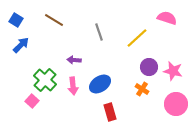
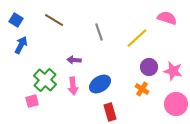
blue arrow: rotated 18 degrees counterclockwise
pink square: rotated 32 degrees clockwise
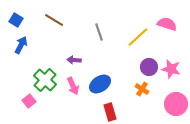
pink semicircle: moved 6 px down
yellow line: moved 1 px right, 1 px up
pink star: moved 2 px left, 2 px up
pink arrow: rotated 18 degrees counterclockwise
pink square: moved 3 px left; rotated 24 degrees counterclockwise
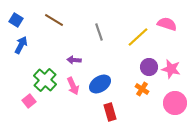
pink circle: moved 1 px left, 1 px up
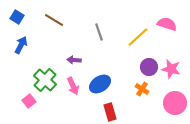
blue square: moved 1 px right, 3 px up
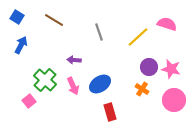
pink circle: moved 1 px left, 3 px up
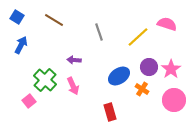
pink star: rotated 24 degrees clockwise
blue ellipse: moved 19 px right, 8 px up
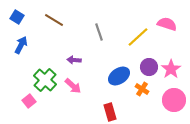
pink arrow: rotated 24 degrees counterclockwise
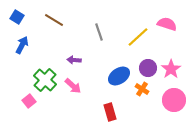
blue arrow: moved 1 px right
purple circle: moved 1 px left, 1 px down
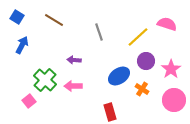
purple circle: moved 2 px left, 7 px up
pink arrow: rotated 138 degrees clockwise
